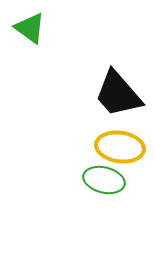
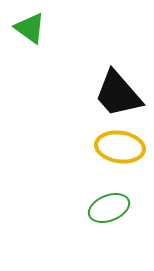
green ellipse: moved 5 px right, 28 px down; rotated 36 degrees counterclockwise
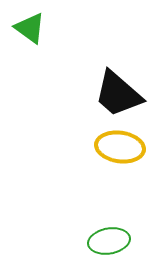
black trapezoid: rotated 8 degrees counterclockwise
green ellipse: moved 33 px down; rotated 12 degrees clockwise
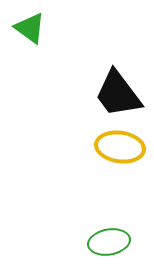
black trapezoid: rotated 12 degrees clockwise
green ellipse: moved 1 px down
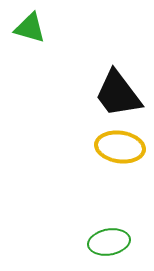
green triangle: rotated 20 degrees counterclockwise
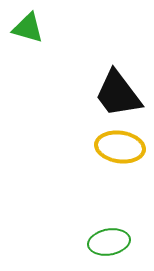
green triangle: moved 2 px left
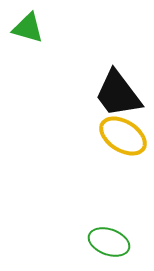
yellow ellipse: moved 3 px right, 11 px up; rotated 24 degrees clockwise
green ellipse: rotated 30 degrees clockwise
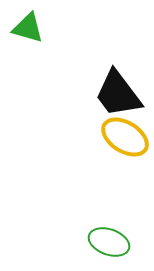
yellow ellipse: moved 2 px right, 1 px down
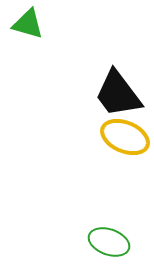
green triangle: moved 4 px up
yellow ellipse: rotated 9 degrees counterclockwise
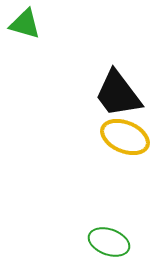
green triangle: moved 3 px left
